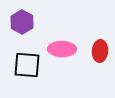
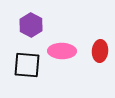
purple hexagon: moved 9 px right, 3 px down
pink ellipse: moved 2 px down
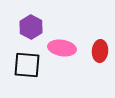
purple hexagon: moved 2 px down
pink ellipse: moved 3 px up; rotated 8 degrees clockwise
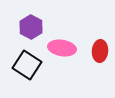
black square: rotated 28 degrees clockwise
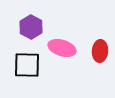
pink ellipse: rotated 8 degrees clockwise
black square: rotated 32 degrees counterclockwise
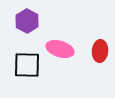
purple hexagon: moved 4 px left, 6 px up
pink ellipse: moved 2 px left, 1 px down
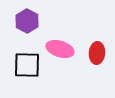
red ellipse: moved 3 px left, 2 px down
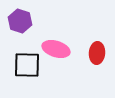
purple hexagon: moved 7 px left; rotated 10 degrees counterclockwise
pink ellipse: moved 4 px left
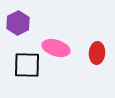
purple hexagon: moved 2 px left, 2 px down; rotated 15 degrees clockwise
pink ellipse: moved 1 px up
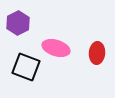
black square: moved 1 px left, 2 px down; rotated 20 degrees clockwise
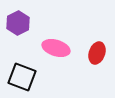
red ellipse: rotated 15 degrees clockwise
black square: moved 4 px left, 10 px down
